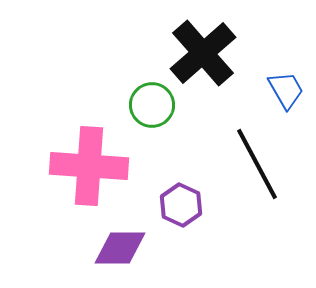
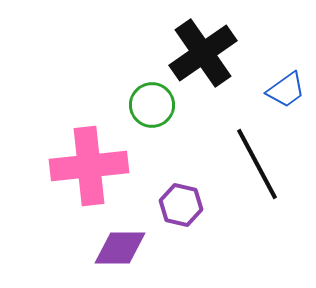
black cross: rotated 6 degrees clockwise
blue trapezoid: rotated 84 degrees clockwise
pink cross: rotated 10 degrees counterclockwise
purple hexagon: rotated 12 degrees counterclockwise
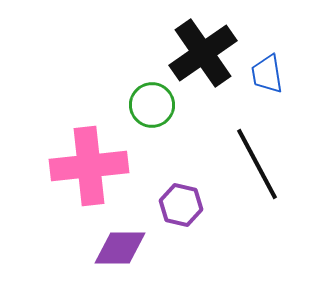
blue trapezoid: moved 19 px left, 16 px up; rotated 117 degrees clockwise
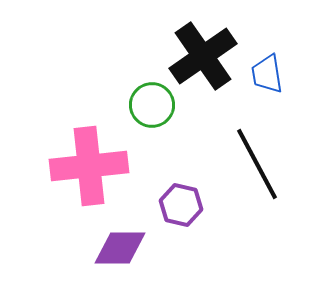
black cross: moved 3 px down
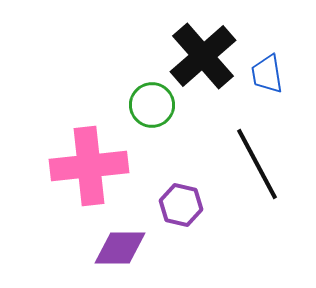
black cross: rotated 6 degrees counterclockwise
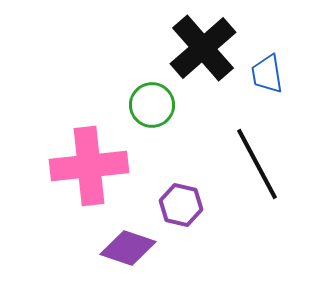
black cross: moved 8 px up
purple diamond: moved 8 px right; rotated 18 degrees clockwise
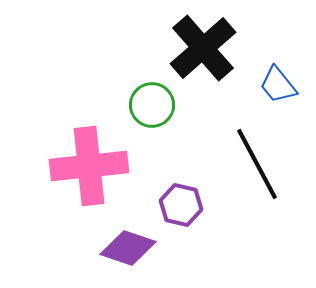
blue trapezoid: moved 11 px right, 11 px down; rotated 30 degrees counterclockwise
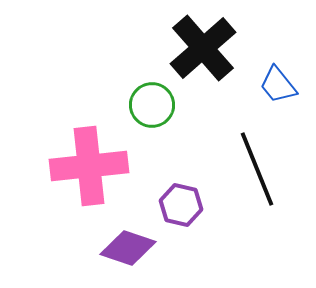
black line: moved 5 px down; rotated 6 degrees clockwise
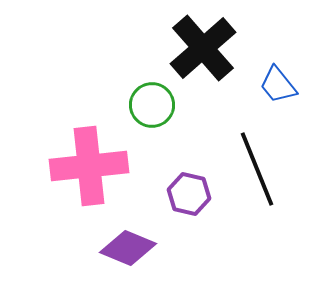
purple hexagon: moved 8 px right, 11 px up
purple diamond: rotated 4 degrees clockwise
